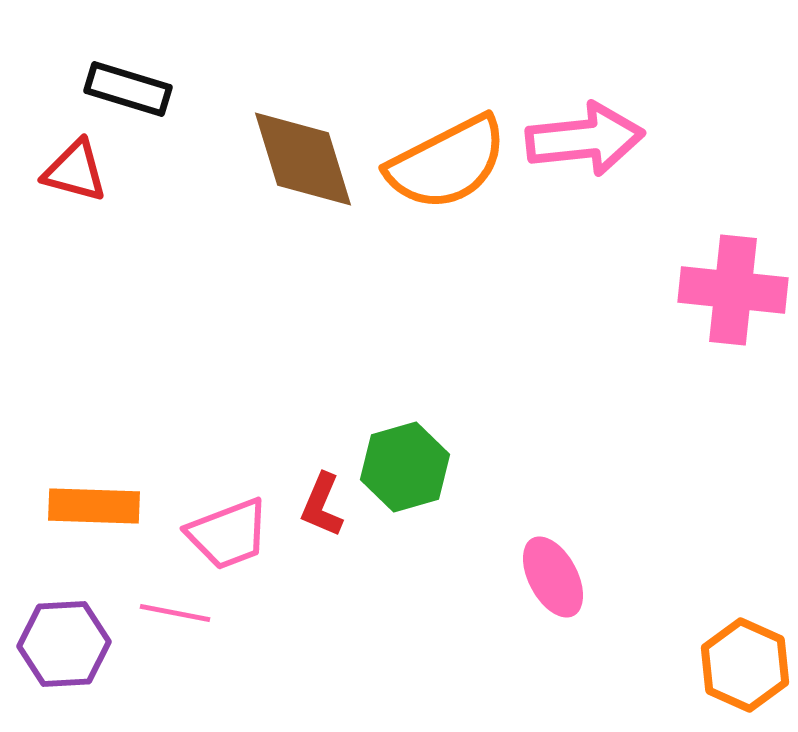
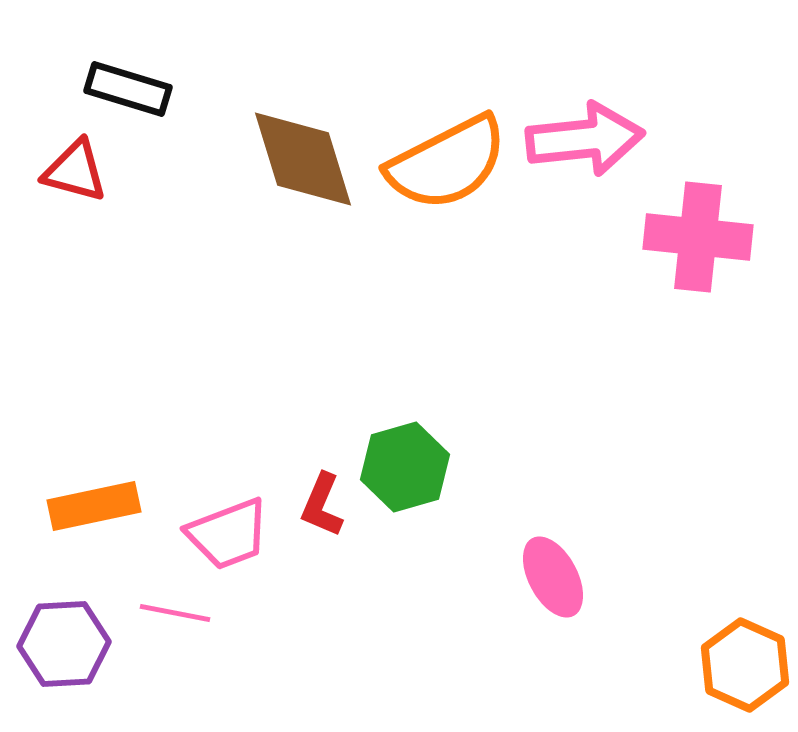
pink cross: moved 35 px left, 53 px up
orange rectangle: rotated 14 degrees counterclockwise
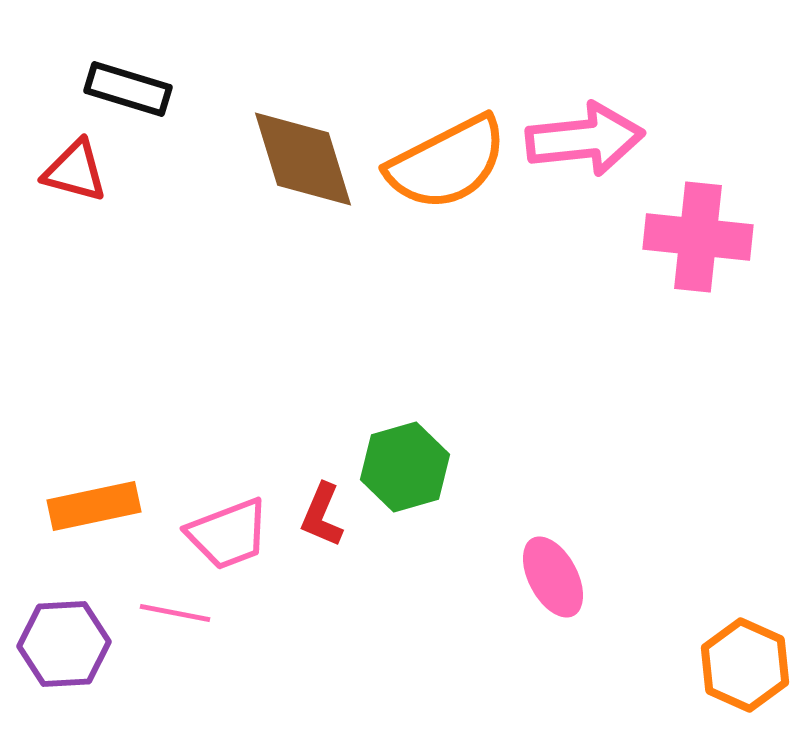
red L-shape: moved 10 px down
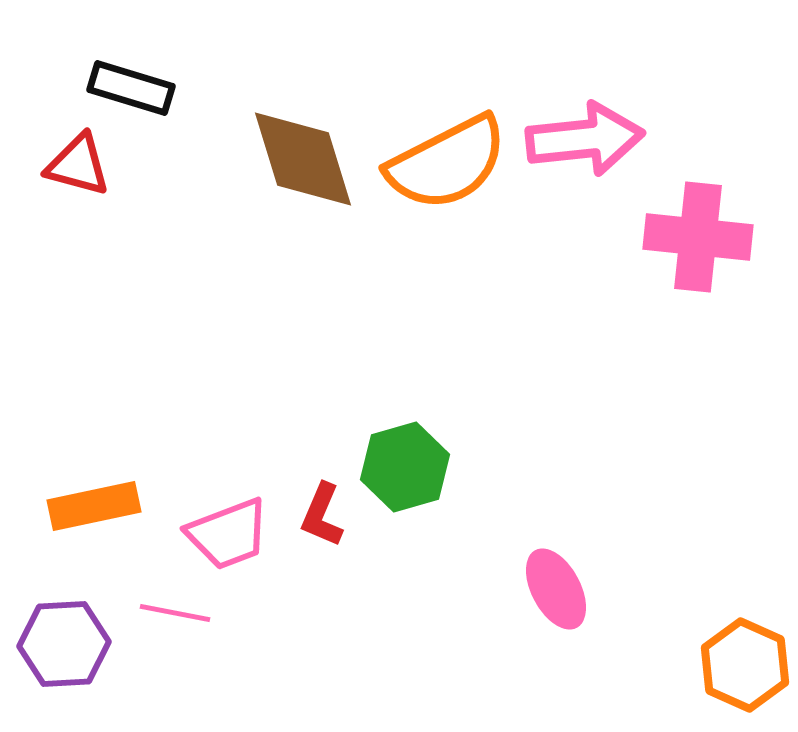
black rectangle: moved 3 px right, 1 px up
red triangle: moved 3 px right, 6 px up
pink ellipse: moved 3 px right, 12 px down
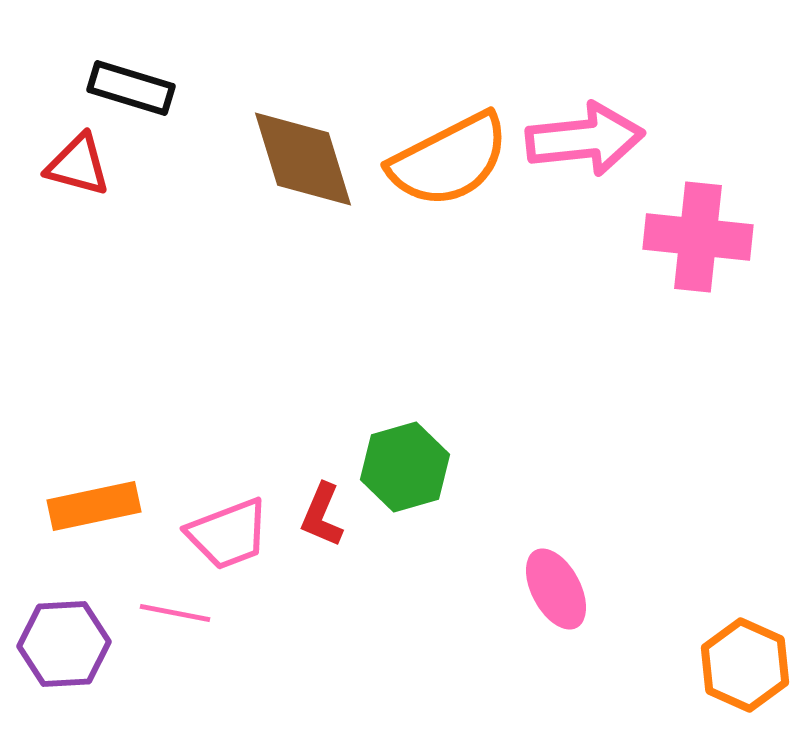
orange semicircle: moved 2 px right, 3 px up
